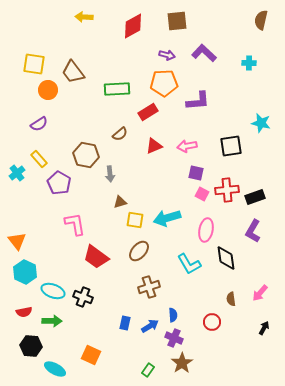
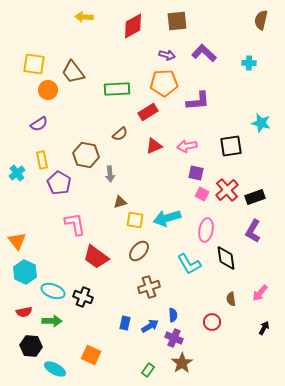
yellow rectangle at (39, 159): moved 3 px right, 1 px down; rotated 30 degrees clockwise
red cross at (227, 190): rotated 35 degrees counterclockwise
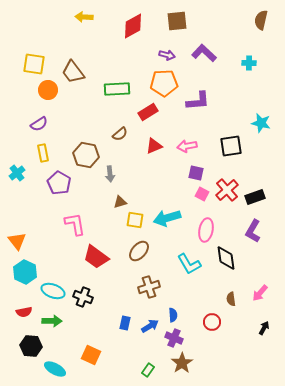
yellow rectangle at (42, 160): moved 1 px right, 7 px up
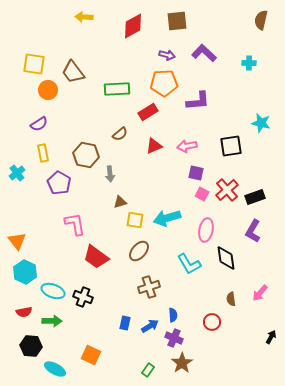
black arrow at (264, 328): moved 7 px right, 9 px down
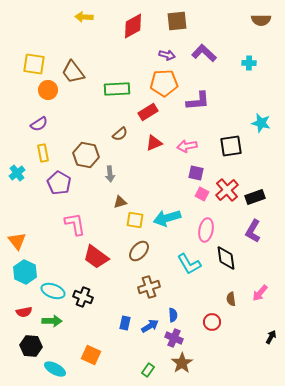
brown semicircle at (261, 20): rotated 102 degrees counterclockwise
red triangle at (154, 146): moved 3 px up
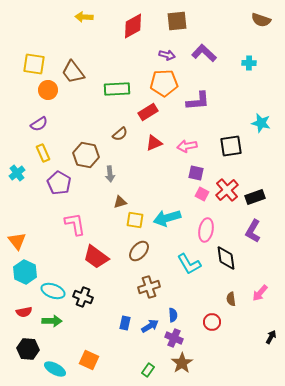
brown semicircle at (261, 20): rotated 18 degrees clockwise
yellow rectangle at (43, 153): rotated 12 degrees counterclockwise
black hexagon at (31, 346): moved 3 px left, 3 px down
orange square at (91, 355): moved 2 px left, 5 px down
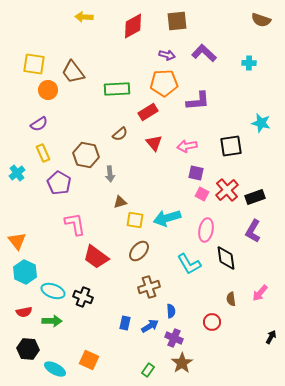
red triangle at (154, 143): rotated 48 degrees counterclockwise
blue semicircle at (173, 315): moved 2 px left, 4 px up
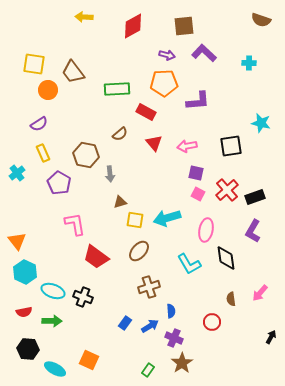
brown square at (177, 21): moved 7 px right, 5 px down
red rectangle at (148, 112): moved 2 px left; rotated 60 degrees clockwise
pink square at (202, 194): moved 4 px left
blue rectangle at (125, 323): rotated 24 degrees clockwise
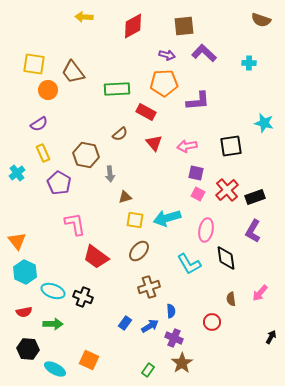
cyan star at (261, 123): moved 3 px right
brown triangle at (120, 202): moved 5 px right, 5 px up
green arrow at (52, 321): moved 1 px right, 3 px down
